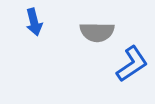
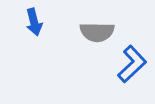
blue L-shape: rotated 9 degrees counterclockwise
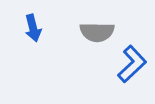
blue arrow: moved 1 px left, 6 px down
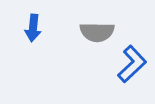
blue arrow: rotated 20 degrees clockwise
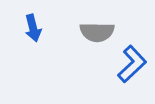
blue arrow: rotated 20 degrees counterclockwise
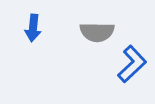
blue arrow: rotated 20 degrees clockwise
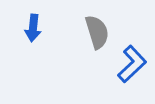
gray semicircle: rotated 108 degrees counterclockwise
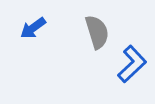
blue arrow: rotated 48 degrees clockwise
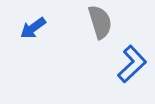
gray semicircle: moved 3 px right, 10 px up
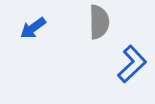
gray semicircle: moved 1 px left; rotated 16 degrees clockwise
